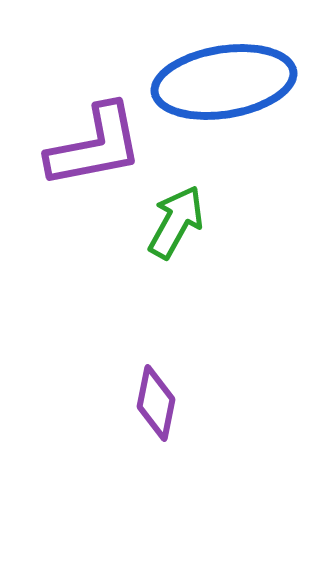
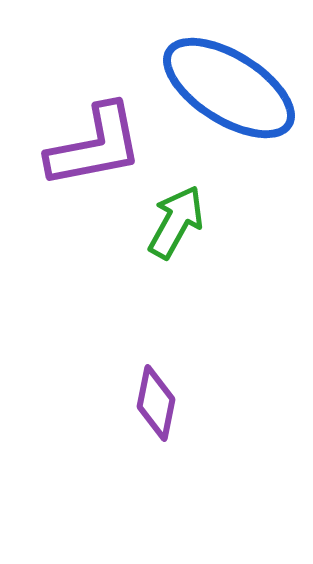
blue ellipse: moved 5 px right, 6 px down; rotated 41 degrees clockwise
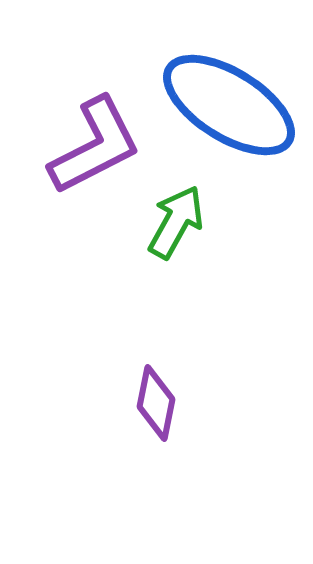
blue ellipse: moved 17 px down
purple L-shape: rotated 16 degrees counterclockwise
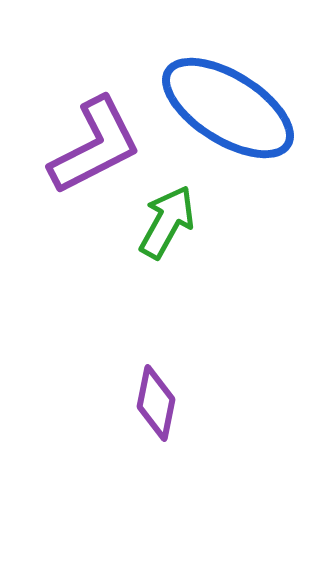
blue ellipse: moved 1 px left, 3 px down
green arrow: moved 9 px left
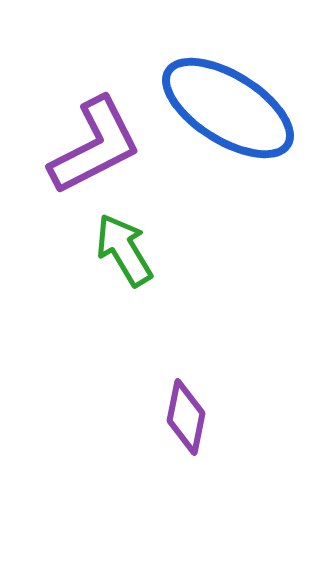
green arrow: moved 43 px left, 28 px down; rotated 60 degrees counterclockwise
purple diamond: moved 30 px right, 14 px down
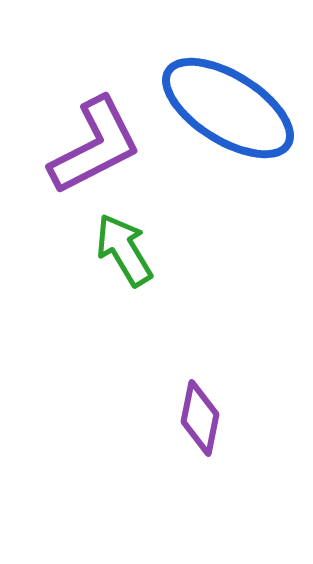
purple diamond: moved 14 px right, 1 px down
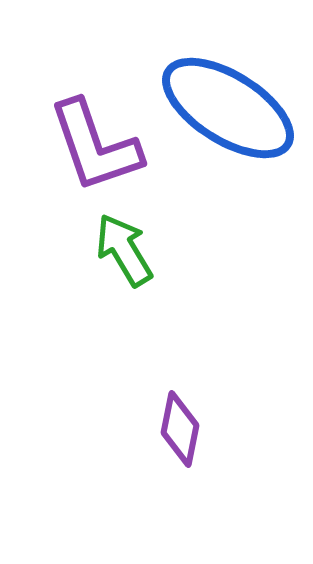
purple L-shape: rotated 98 degrees clockwise
purple diamond: moved 20 px left, 11 px down
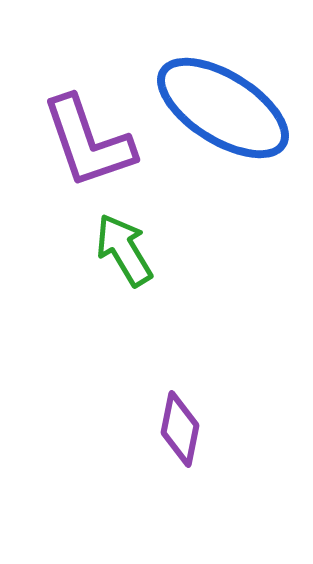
blue ellipse: moved 5 px left
purple L-shape: moved 7 px left, 4 px up
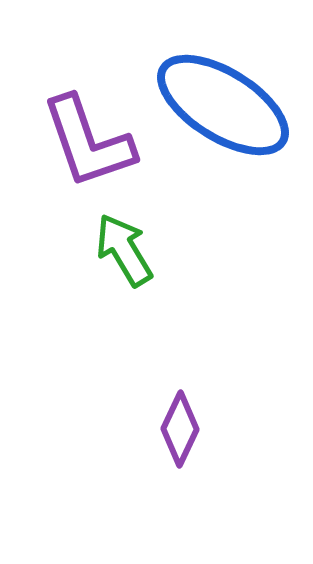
blue ellipse: moved 3 px up
purple diamond: rotated 14 degrees clockwise
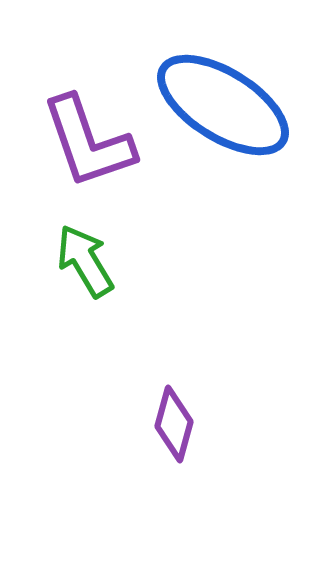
green arrow: moved 39 px left, 11 px down
purple diamond: moved 6 px left, 5 px up; rotated 10 degrees counterclockwise
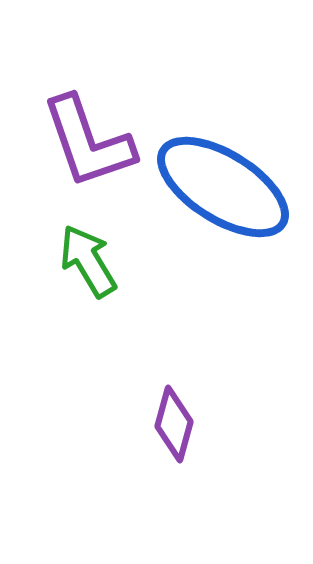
blue ellipse: moved 82 px down
green arrow: moved 3 px right
